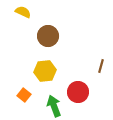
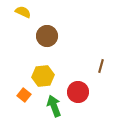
brown circle: moved 1 px left
yellow hexagon: moved 2 px left, 5 px down
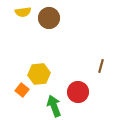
yellow semicircle: rotated 147 degrees clockwise
brown circle: moved 2 px right, 18 px up
yellow hexagon: moved 4 px left, 2 px up
orange square: moved 2 px left, 5 px up
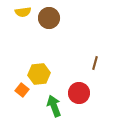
brown line: moved 6 px left, 3 px up
red circle: moved 1 px right, 1 px down
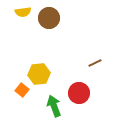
brown line: rotated 48 degrees clockwise
